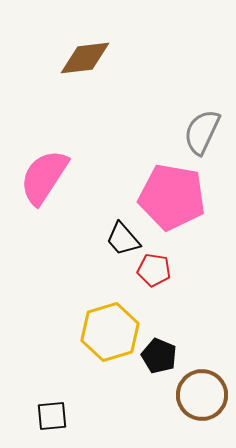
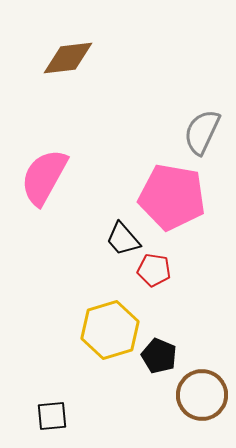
brown diamond: moved 17 px left
pink semicircle: rotated 4 degrees counterclockwise
yellow hexagon: moved 2 px up
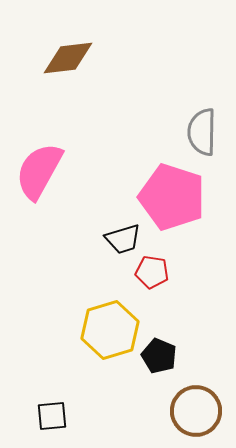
gray semicircle: rotated 24 degrees counterclockwise
pink semicircle: moved 5 px left, 6 px up
pink pentagon: rotated 8 degrees clockwise
black trapezoid: rotated 66 degrees counterclockwise
red pentagon: moved 2 px left, 2 px down
brown circle: moved 6 px left, 16 px down
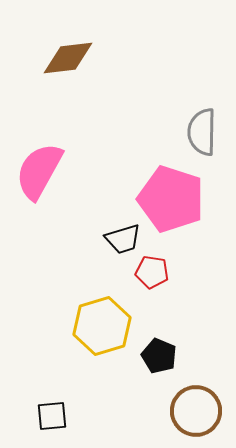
pink pentagon: moved 1 px left, 2 px down
yellow hexagon: moved 8 px left, 4 px up
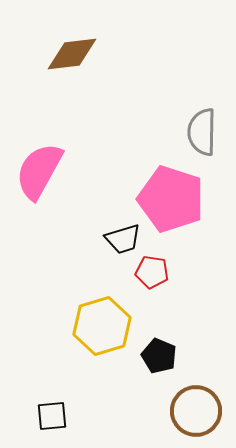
brown diamond: moved 4 px right, 4 px up
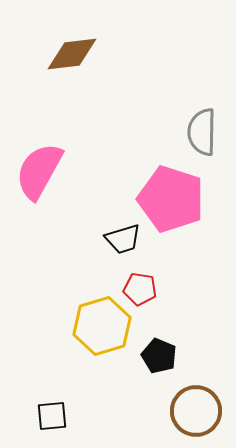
red pentagon: moved 12 px left, 17 px down
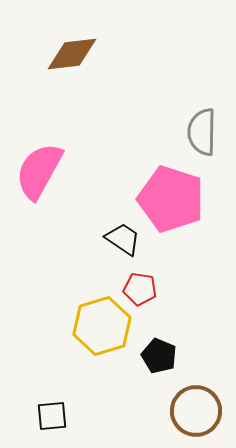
black trapezoid: rotated 129 degrees counterclockwise
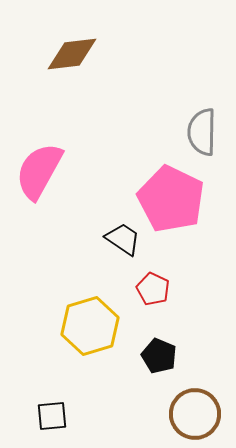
pink pentagon: rotated 8 degrees clockwise
red pentagon: moved 13 px right; rotated 16 degrees clockwise
yellow hexagon: moved 12 px left
brown circle: moved 1 px left, 3 px down
